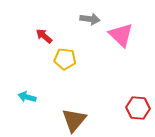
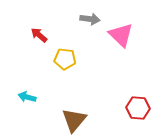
red arrow: moved 5 px left, 1 px up
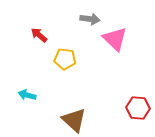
pink triangle: moved 6 px left, 4 px down
cyan arrow: moved 2 px up
brown triangle: rotated 28 degrees counterclockwise
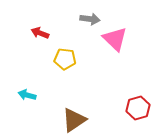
red arrow: moved 1 px right, 2 px up; rotated 18 degrees counterclockwise
red hexagon: rotated 20 degrees counterclockwise
brown triangle: rotated 44 degrees clockwise
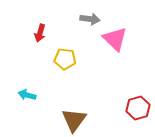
red arrow: rotated 96 degrees counterclockwise
brown triangle: rotated 20 degrees counterclockwise
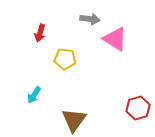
pink triangle: rotated 12 degrees counterclockwise
cyan arrow: moved 7 px right; rotated 72 degrees counterclockwise
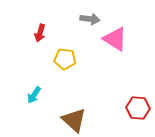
red hexagon: rotated 20 degrees clockwise
brown triangle: rotated 24 degrees counterclockwise
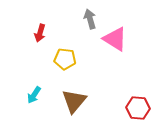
gray arrow: rotated 114 degrees counterclockwise
brown triangle: moved 19 px up; rotated 28 degrees clockwise
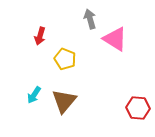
red arrow: moved 3 px down
yellow pentagon: rotated 15 degrees clockwise
brown triangle: moved 10 px left
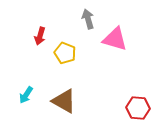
gray arrow: moved 2 px left
pink triangle: rotated 16 degrees counterclockwise
yellow pentagon: moved 6 px up
cyan arrow: moved 8 px left
brown triangle: rotated 40 degrees counterclockwise
